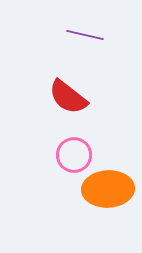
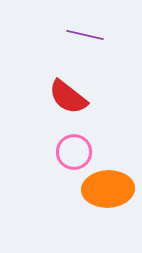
pink circle: moved 3 px up
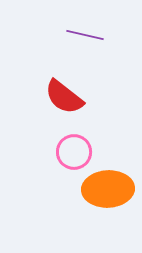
red semicircle: moved 4 px left
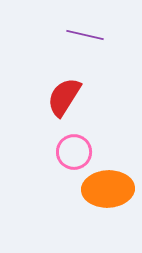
red semicircle: rotated 84 degrees clockwise
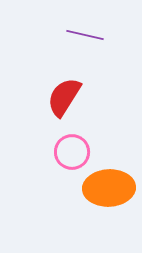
pink circle: moved 2 px left
orange ellipse: moved 1 px right, 1 px up
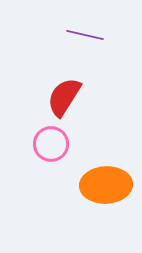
pink circle: moved 21 px left, 8 px up
orange ellipse: moved 3 px left, 3 px up
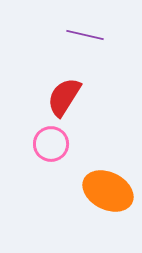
orange ellipse: moved 2 px right, 6 px down; rotated 30 degrees clockwise
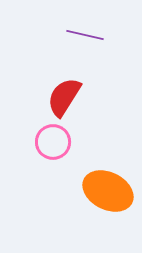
pink circle: moved 2 px right, 2 px up
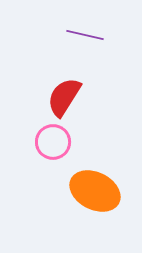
orange ellipse: moved 13 px left
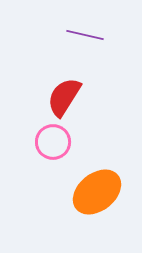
orange ellipse: moved 2 px right, 1 px down; rotated 66 degrees counterclockwise
